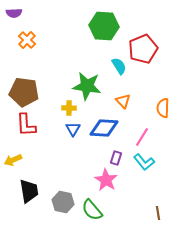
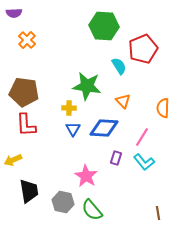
pink star: moved 20 px left, 4 px up
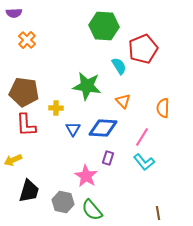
yellow cross: moved 13 px left
blue diamond: moved 1 px left
purple rectangle: moved 8 px left
black trapezoid: rotated 25 degrees clockwise
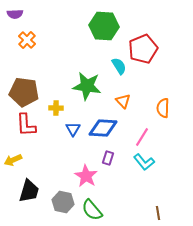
purple semicircle: moved 1 px right, 1 px down
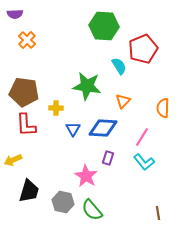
orange triangle: rotated 28 degrees clockwise
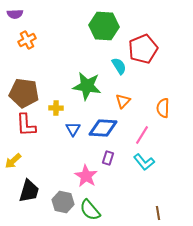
orange cross: rotated 18 degrees clockwise
brown pentagon: moved 1 px down
pink line: moved 2 px up
yellow arrow: moved 1 px down; rotated 18 degrees counterclockwise
green semicircle: moved 2 px left
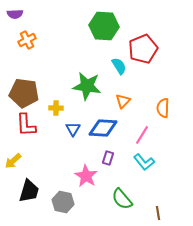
green semicircle: moved 32 px right, 11 px up
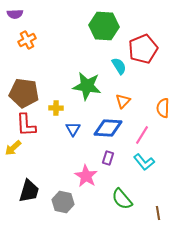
blue diamond: moved 5 px right
yellow arrow: moved 13 px up
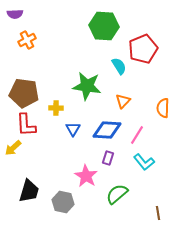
blue diamond: moved 1 px left, 2 px down
pink line: moved 5 px left
green semicircle: moved 5 px left, 5 px up; rotated 90 degrees clockwise
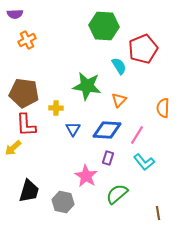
orange triangle: moved 4 px left, 1 px up
